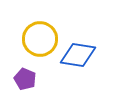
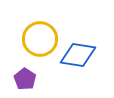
purple pentagon: rotated 10 degrees clockwise
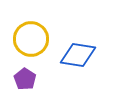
yellow circle: moved 9 px left
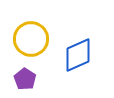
blue diamond: rotated 33 degrees counterclockwise
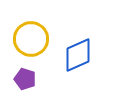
purple pentagon: rotated 15 degrees counterclockwise
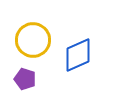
yellow circle: moved 2 px right, 1 px down
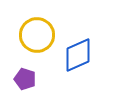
yellow circle: moved 4 px right, 5 px up
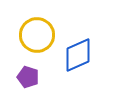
purple pentagon: moved 3 px right, 2 px up
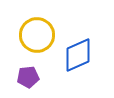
purple pentagon: rotated 25 degrees counterclockwise
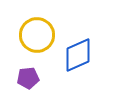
purple pentagon: moved 1 px down
